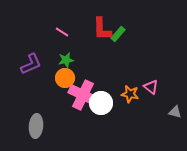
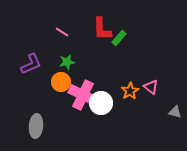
green rectangle: moved 1 px right, 4 px down
green star: moved 1 px right, 2 px down
orange circle: moved 4 px left, 4 px down
orange star: moved 3 px up; rotated 30 degrees clockwise
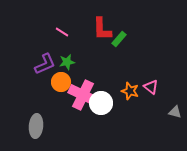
green rectangle: moved 1 px down
purple L-shape: moved 14 px right
orange star: rotated 24 degrees counterclockwise
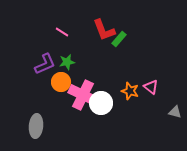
red L-shape: moved 2 px right, 1 px down; rotated 20 degrees counterclockwise
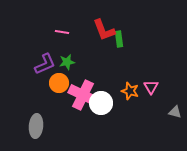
pink line: rotated 24 degrees counterclockwise
green rectangle: rotated 49 degrees counterclockwise
orange circle: moved 2 px left, 1 px down
pink triangle: rotated 21 degrees clockwise
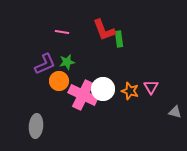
orange circle: moved 2 px up
white circle: moved 2 px right, 14 px up
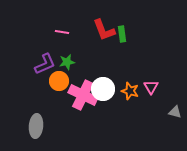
green rectangle: moved 3 px right, 5 px up
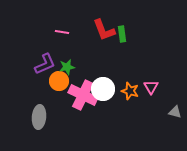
green star: moved 5 px down
gray ellipse: moved 3 px right, 9 px up
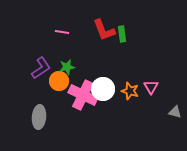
purple L-shape: moved 4 px left, 4 px down; rotated 10 degrees counterclockwise
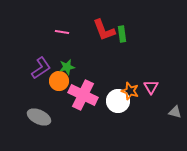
white circle: moved 15 px right, 12 px down
gray ellipse: rotated 70 degrees counterclockwise
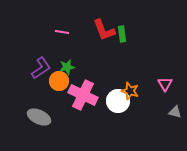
pink triangle: moved 14 px right, 3 px up
